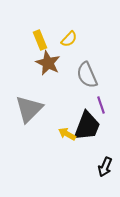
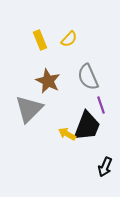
brown star: moved 18 px down
gray semicircle: moved 1 px right, 2 px down
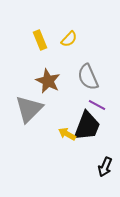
purple line: moved 4 px left; rotated 42 degrees counterclockwise
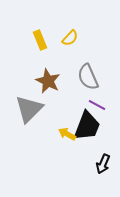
yellow semicircle: moved 1 px right, 1 px up
black arrow: moved 2 px left, 3 px up
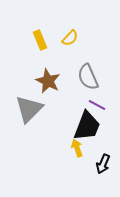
yellow arrow: moved 10 px right, 14 px down; rotated 42 degrees clockwise
